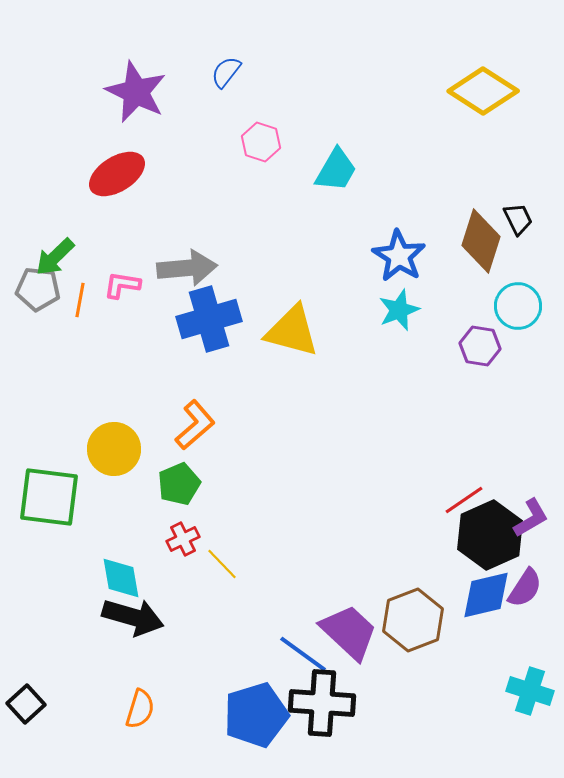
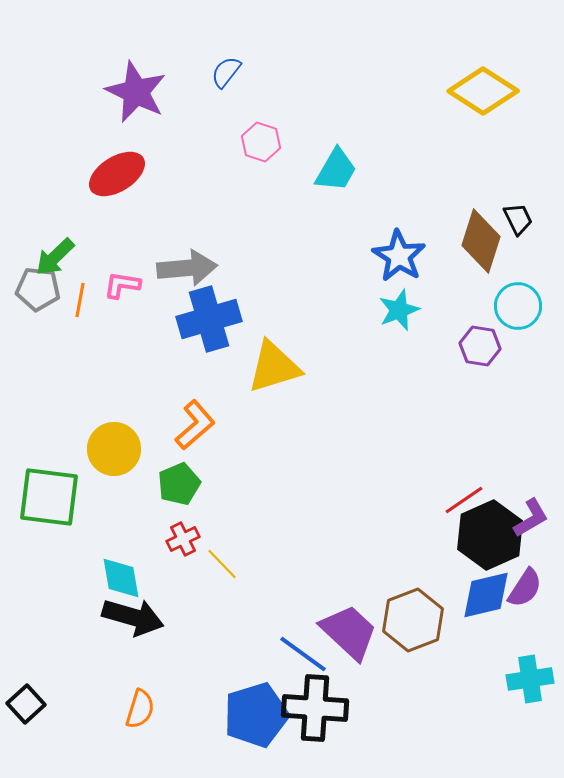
yellow triangle: moved 18 px left, 36 px down; rotated 32 degrees counterclockwise
cyan cross: moved 12 px up; rotated 27 degrees counterclockwise
black cross: moved 7 px left, 5 px down
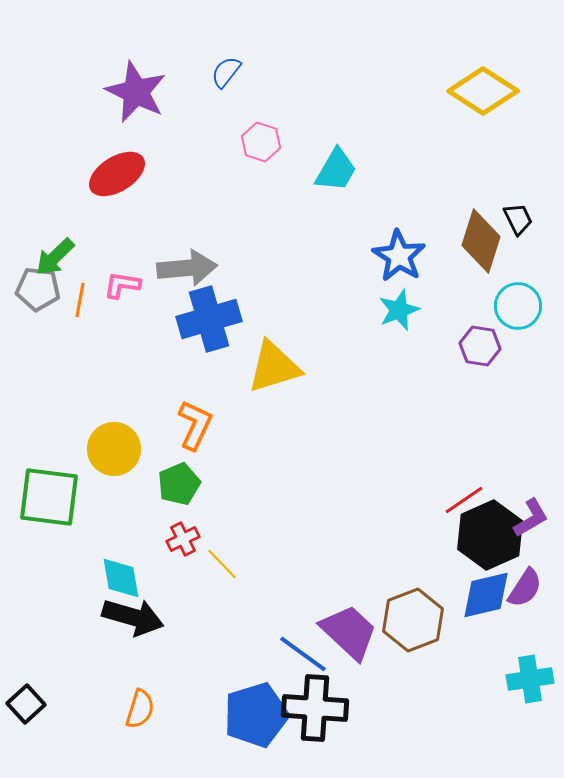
orange L-shape: rotated 24 degrees counterclockwise
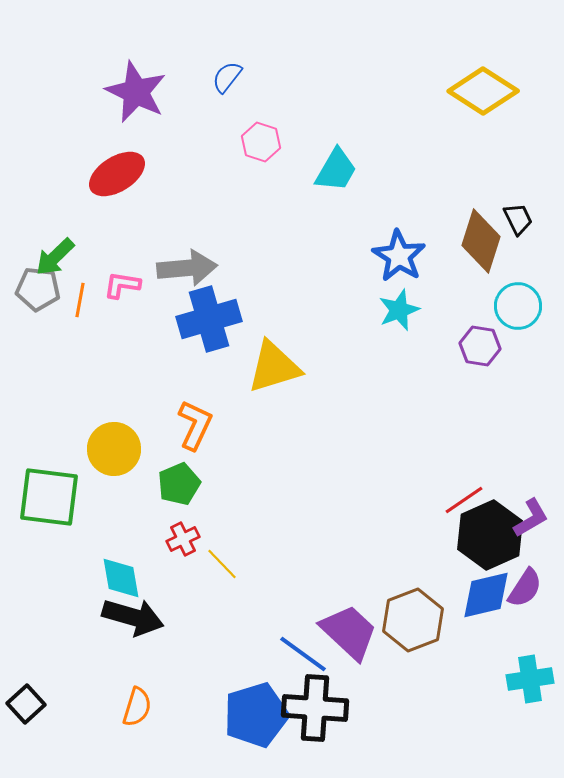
blue semicircle: moved 1 px right, 5 px down
orange semicircle: moved 3 px left, 2 px up
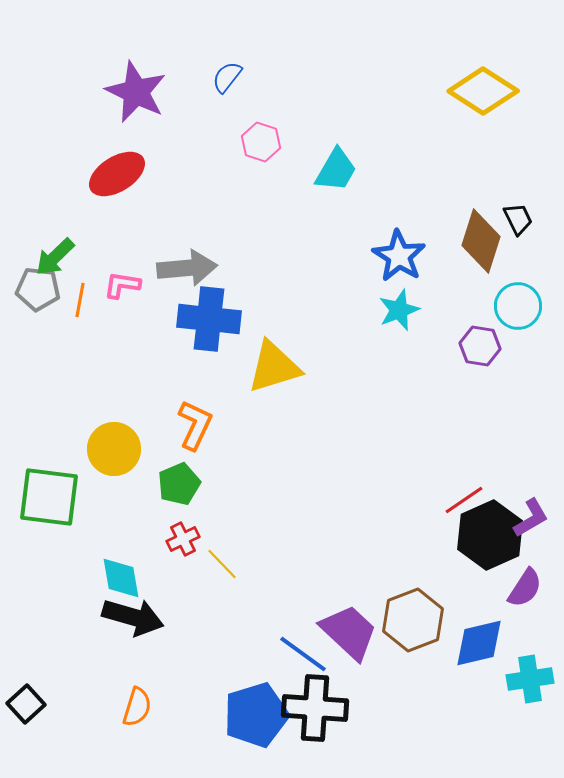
blue cross: rotated 22 degrees clockwise
blue diamond: moved 7 px left, 48 px down
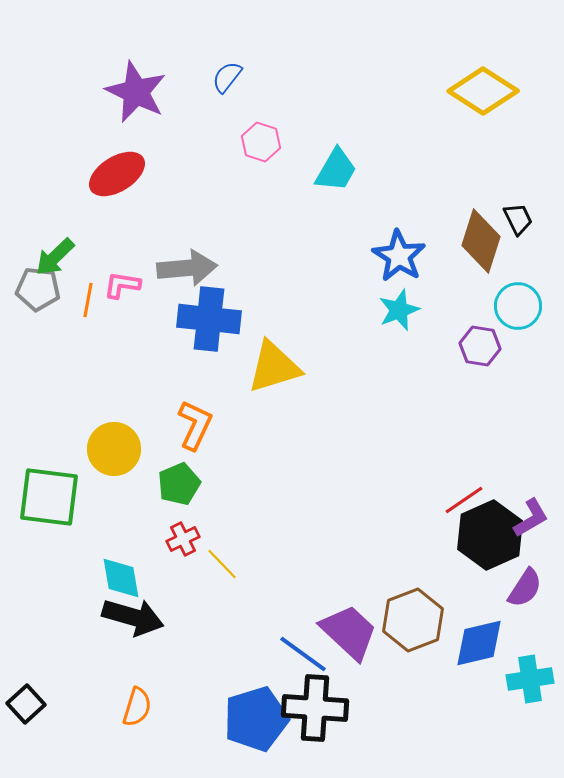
orange line: moved 8 px right
blue pentagon: moved 4 px down
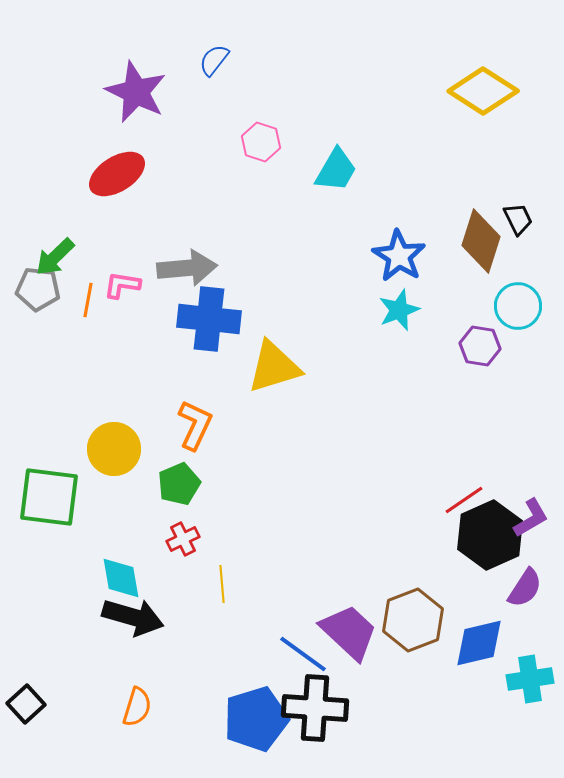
blue semicircle: moved 13 px left, 17 px up
yellow line: moved 20 px down; rotated 39 degrees clockwise
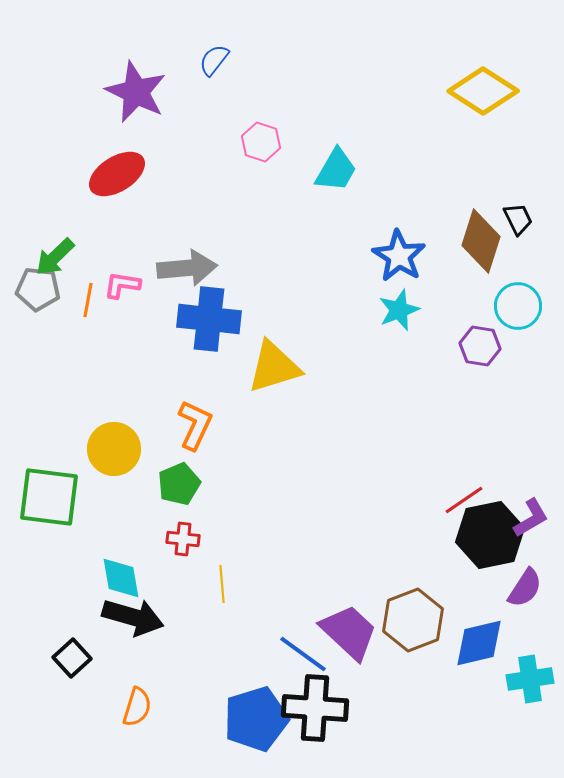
black hexagon: rotated 12 degrees clockwise
red cross: rotated 32 degrees clockwise
black square: moved 46 px right, 46 px up
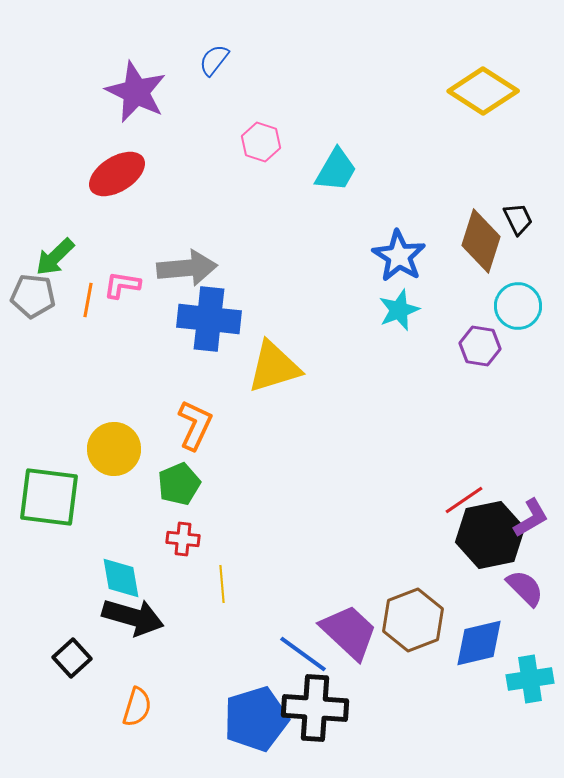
gray pentagon: moved 5 px left, 7 px down
purple semicircle: rotated 78 degrees counterclockwise
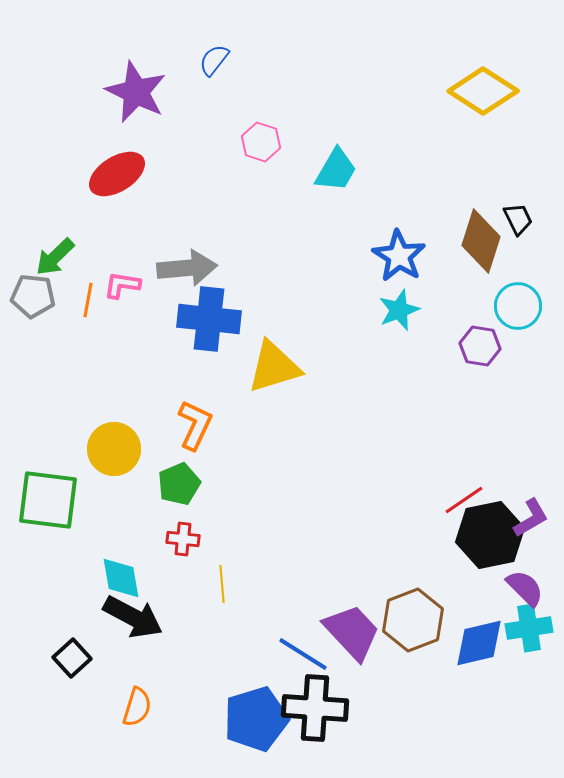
green square: moved 1 px left, 3 px down
black arrow: rotated 12 degrees clockwise
purple trapezoid: moved 3 px right; rotated 4 degrees clockwise
blue line: rotated 4 degrees counterclockwise
cyan cross: moved 1 px left, 51 px up
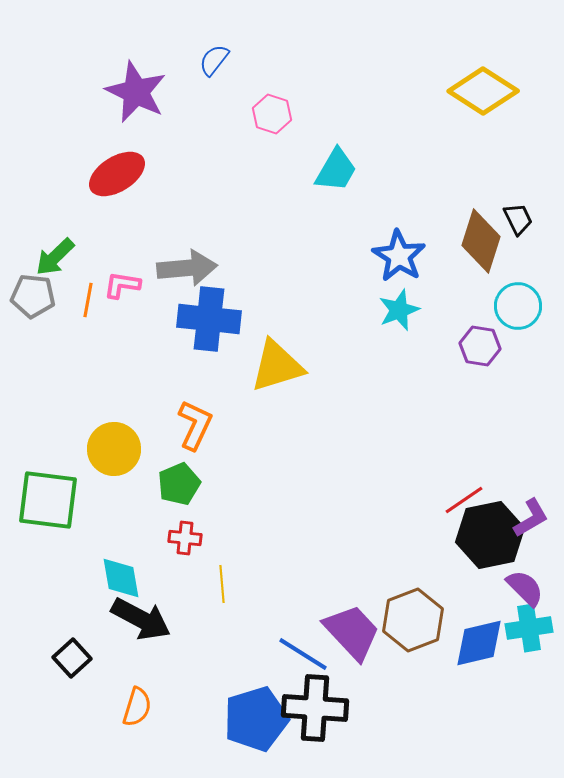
pink hexagon: moved 11 px right, 28 px up
yellow triangle: moved 3 px right, 1 px up
red cross: moved 2 px right, 1 px up
black arrow: moved 8 px right, 2 px down
